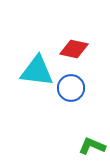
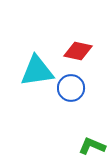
red diamond: moved 4 px right, 2 px down
cyan triangle: rotated 15 degrees counterclockwise
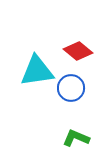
red diamond: rotated 28 degrees clockwise
green L-shape: moved 16 px left, 8 px up
